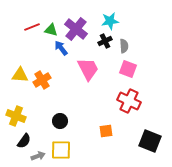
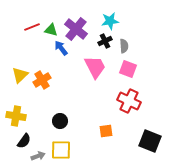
pink trapezoid: moved 7 px right, 2 px up
yellow triangle: rotated 48 degrees counterclockwise
yellow cross: rotated 12 degrees counterclockwise
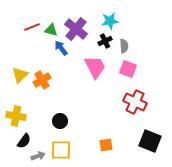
red cross: moved 6 px right, 1 px down
orange square: moved 14 px down
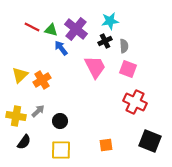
red line: rotated 49 degrees clockwise
black semicircle: moved 1 px down
gray arrow: moved 45 px up; rotated 24 degrees counterclockwise
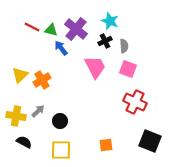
cyan star: rotated 30 degrees clockwise
black semicircle: rotated 98 degrees counterclockwise
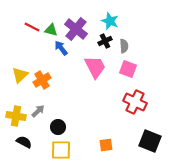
black circle: moved 2 px left, 6 px down
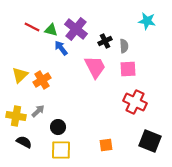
cyan star: moved 37 px right; rotated 12 degrees counterclockwise
pink square: rotated 24 degrees counterclockwise
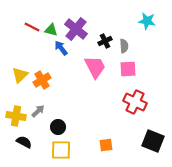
black square: moved 3 px right
